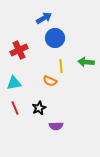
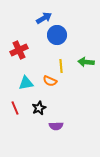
blue circle: moved 2 px right, 3 px up
cyan triangle: moved 12 px right
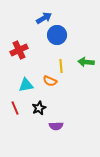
cyan triangle: moved 2 px down
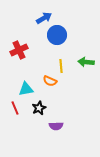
cyan triangle: moved 4 px down
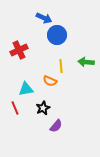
blue arrow: rotated 56 degrees clockwise
black star: moved 4 px right
purple semicircle: rotated 48 degrees counterclockwise
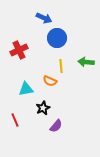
blue circle: moved 3 px down
red line: moved 12 px down
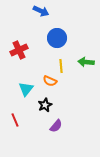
blue arrow: moved 3 px left, 7 px up
cyan triangle: rotated 42 degrees counterclockwise
black star: moved 2 px right, 3 px up
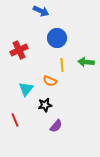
yellow line: moved 1 px right, 1 px up
black star: rotated 16 degrees clockwise
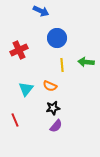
orange semicircle: moved 5 px down
black star: moved 8 px right, 3 px down
